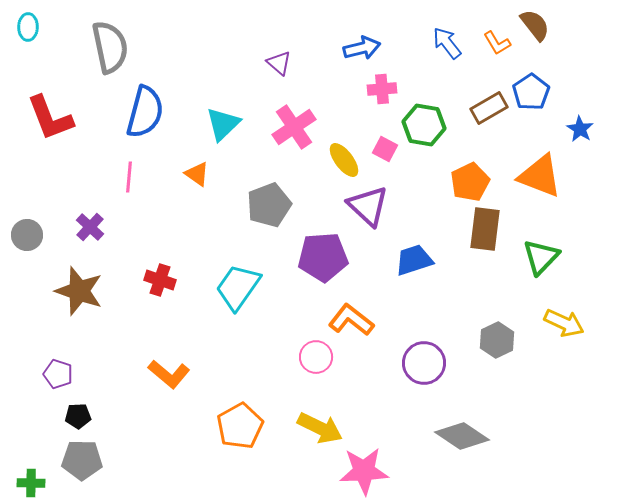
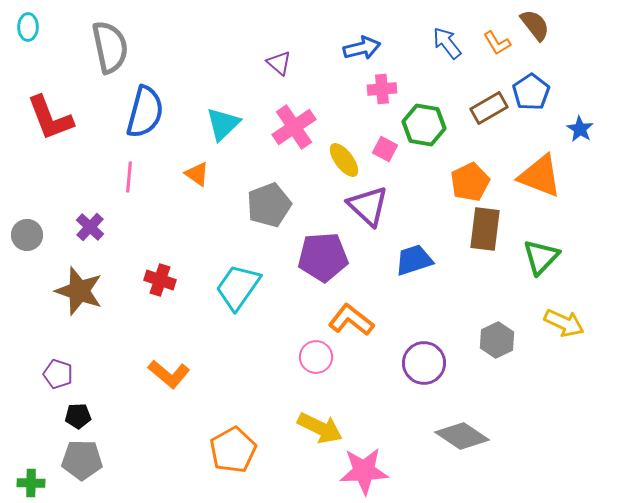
orange pentagon at (240, 426): moved 7 px left, 24 px down
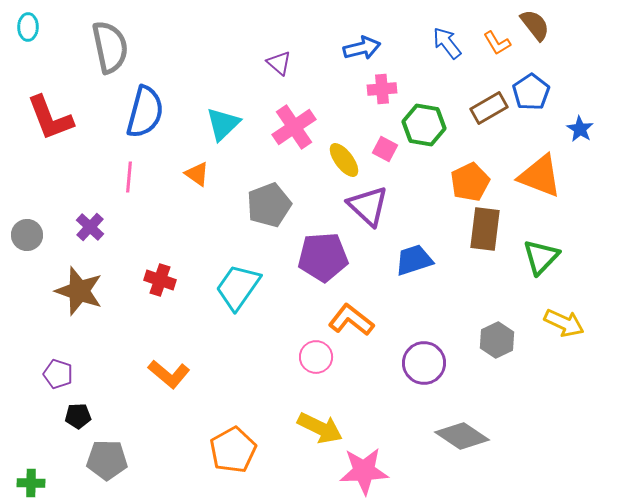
gray pentagon at (82, 460): moved 25 px right
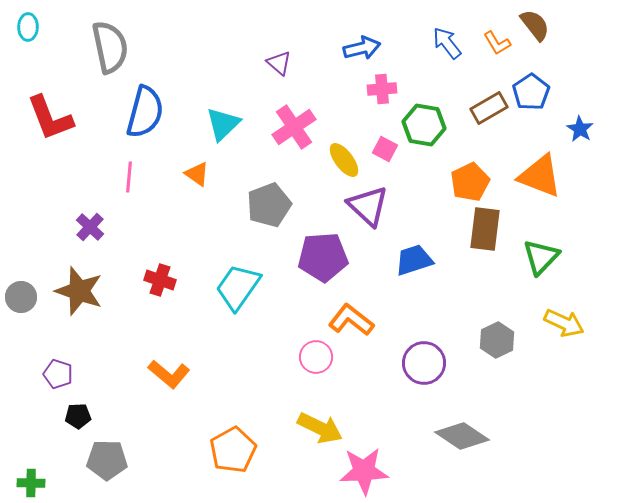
gray circle at (27, 235): moved 6 px left, 62 px down
